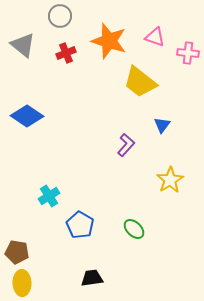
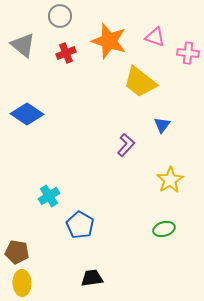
blue diamond: moved 2 px up
green ellipse: moved 30 px right; rotated 60 degrees counterclockwise
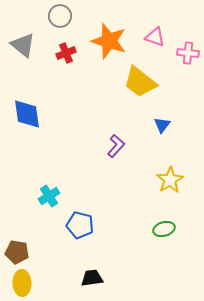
blue diamond: rotated 48 degrees clockwise
purple L-shape: moved 10 px left, 1 px down
blue pentagon: rotated 16 degrees counterclockwise
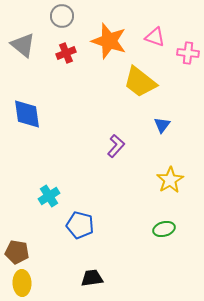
gray circle: moved 2 px right
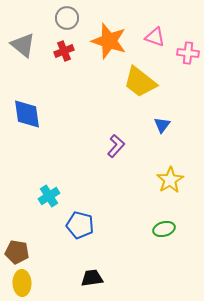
gray circle: moved 5 px right, 2 px down
red cross: moved 2 px left, 2 px up
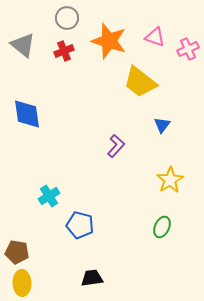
pink cross: moved 4 px up; rotated 30 degrees counterclockwise
green ellipse: moved 2 px left, 2 px up; rotated 50 degrees counterclockwise
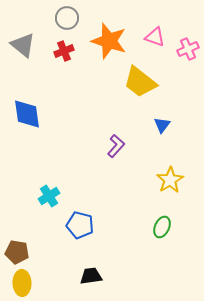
black trapezoid: moved 1 px left, 2 px up
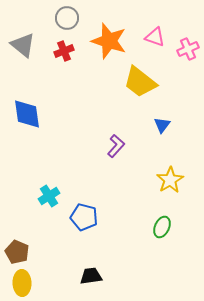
blue pentagon: moved 4 px right, 8 px up
brown pentagon: rotated 15 degrees clockwise
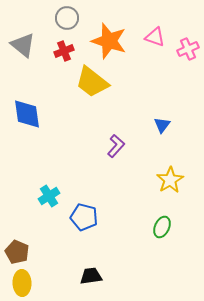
yellow trapezoid: moved 48 px left
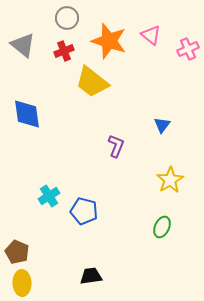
pink triangle: moved 4 px left, 2 px up; rotated 20 degrees clockwise
purple L-shape: rotated 20 degrees counterclockwise
blue pentagon: moved 6 px up
